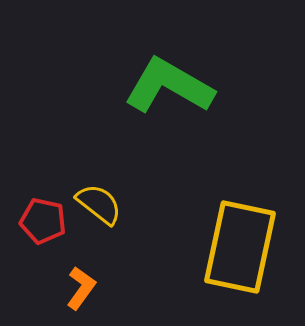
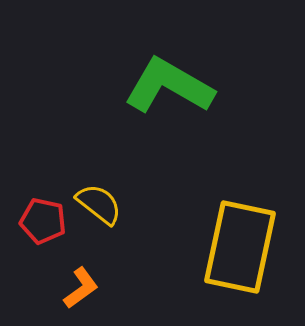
orange L-shape: rotated 18 degrees clockwise
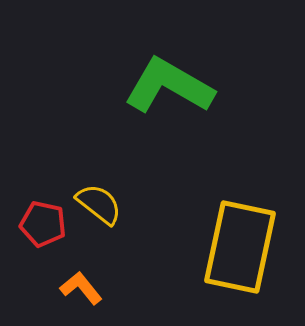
red pentagon: moved 3 px down
orange L-shape: rotated 93 degrees counterclockwise
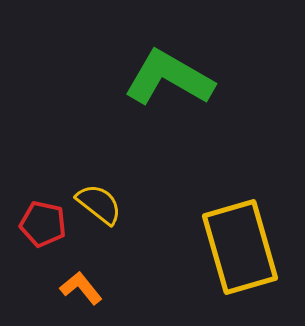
green L-shape: moved 8 px up
yellow rectangle: rotated 28 degrees counterclockwise
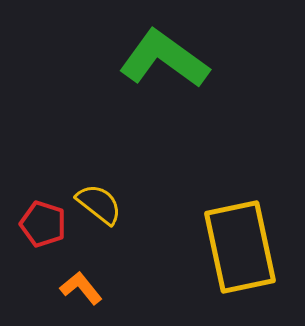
green L-shape: moved 5 px left, 19 px up; rotated 6 degrees clockwise
red pentagon: rotated 6 degrees clockwise
yellow rectangle: rotated 4 degrees clockwise
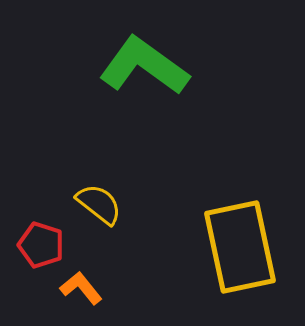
green L-shape: moved 20 px left, 7 px down
red pentagon: moved 2 px left, 21 px down
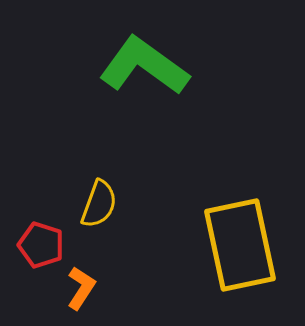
yellow semicircle: rotated 72 degrees clockwise
yellow rectangle: moved 2 px up
orange L-shape: rotated 72 degrees clockwise
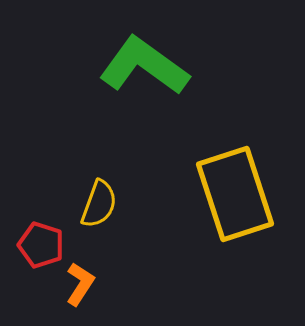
yellow rectangle: moved 5 px left, 51 px up; rotated 6 degrees counterclockwise
orange L-shape: moved 1 px left, 4 px up
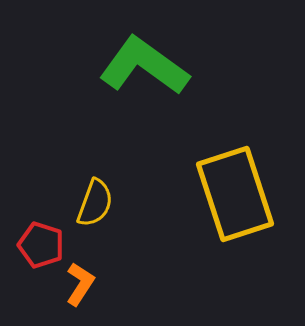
yellow semicircle: moved 4 px left, 1 px up
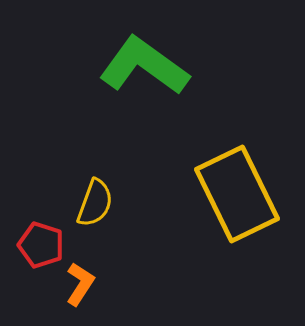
yellow rectangle: moved 2 px right; rotated 8 degrees counterclockwise
